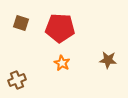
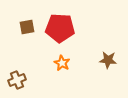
brown square: moved 6 px right, 4 px down; rotated 28 degrees counterclockwise
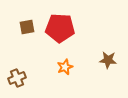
orange star: moved 3 px right, 4 px down; rotated 21 degrees clockwise
brown cross: moved 2 px up
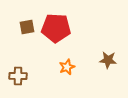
red pentagon: moved 4 px left
orange star: moved 2 px right
brown cross: moved 1 px right, 2 px up; rotated 24 degrees clockwise
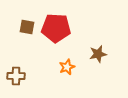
brown square: rotated 21 degrees clockwise
brown star: moved 10 px left, 6 px up; rotated 18 degrees counterclockwise
brown cross: moved 2 px left
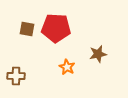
brown square: moved 2 px down
orange star: rotated 21 degrees counterclockwise
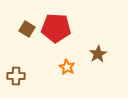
brown square: rotated 21 degrees clockwise
brown star: rotated 18 degrees counterclockwise
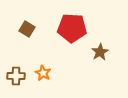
red pentagon: moved 16 px right
brown star: moved 2 px right, 2 px up
orange star: moved 24 px left, 6 px down
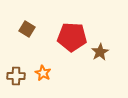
red pentagon: moved 9 px down
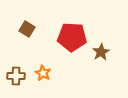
brown star: moved 1 px right
